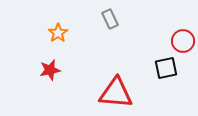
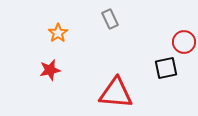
red circle: moved 1 px right, 1 px down
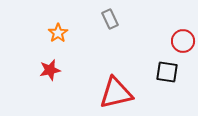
red circle: moved 1 px left, 1 px up
black square: moved 1 px right, 4 px down; rotated 20 degrees clockwise
red triangle: rotated 18 degrees counterclockwise
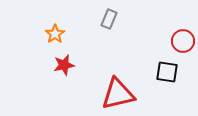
gray rectangle: moved 1 px left; rotated 48 degrees clockwise
orange star: moved 3 px left, 1 px down
red star: moved 14 px right, 5 px up
red triangle: moved 2 px right, 1 px down
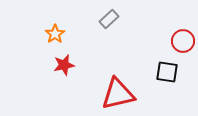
gray rectangle: rotated 24 degrees clockwise
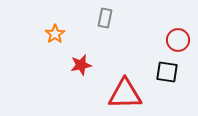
gray rectangle: moved 4 px left, 1 px up; rotated 36 degrees counterclockwise
red circle: moved 5 px left, 1 px up
red star: moved 17 px right
red triangle: moved 7 px right; rotated 12 degrees clockwise
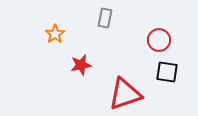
red circle: moved 19 px left
red triangle: rotated 18 degrees counterclockwise
